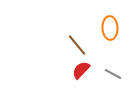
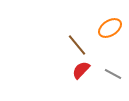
orange ellipse: rotated 60 degrees clockwise
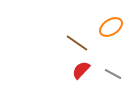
orange ellipse: moved 1 px right, 1 px up
brown line: moved 2 px up; rotated 15 degrees counterclockwise
